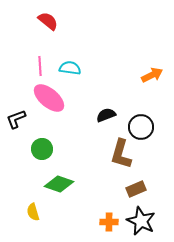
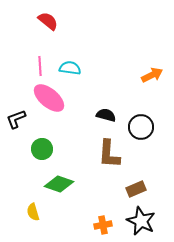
black semicircle: rotated 36 degrees clockwise
brown L-shape: moved 12 px left; rotated 12 degrees counterclockwise
orange cross: moved 6 px left, 3 px down; rotated 12 degrees counterclockwise
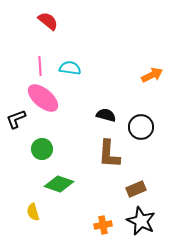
pink ellipse: moved 6 px left
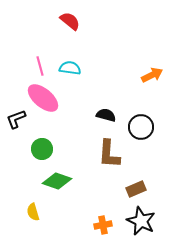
red semicircle: moved 22 px right
pink line: rotated 12 degrees counterclockwise
green diamond: moved 2 px left, 3 px up
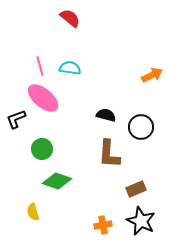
red semicircle: moved 3 px up
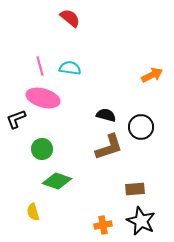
pink ellipse: rotated 24 degrees counterclockwise
brown L-shape: moved 7 px up; rotated 112 degrees counterclockwise
brown rectangle: moved 1 px left; rotated 18 degrees clockwise
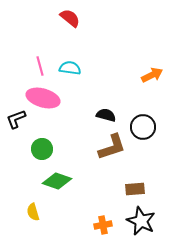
black circle: moved 2 px right
brown L-shape: moved 3 px right
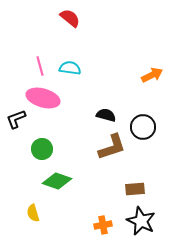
yellow semicircle: moved 1 px down
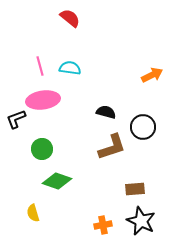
pink ellipse: moved 2 px down; rotated 24 degrees counterclockwise
black semicircle: moved 3 px up
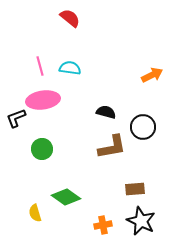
black L-shape: moved 1 px up
brown L-shape: rotated 8 degrees clockwise
green diamond: moved 9 px right, 16 px down; rotated 16 degrees clockwise
yellow semicircle: moved 2 px right
